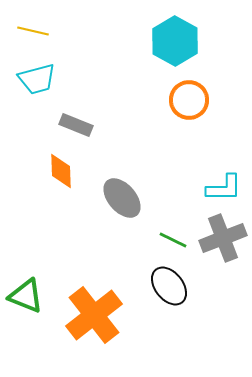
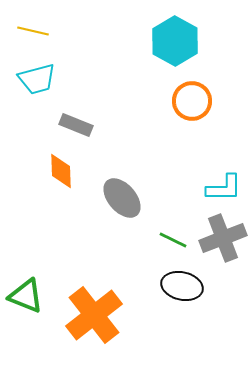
orange circle: moved 3 px right, 1 px down
black ellipse: moved 13 px right; rotated 39 degrees counterclockwise
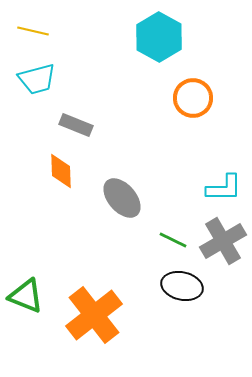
cyan hexagon: moved 16 px left, 4 px up
orange circle: moved 1 px right, 3 px up
gray cross: moved 3 px down; rotated 9 degrees counterclockwise
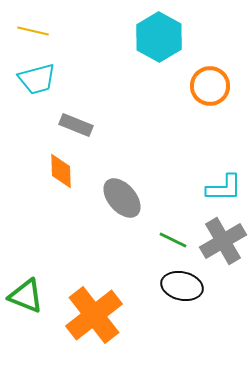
orange circle: moved 17 px right, 12 px up
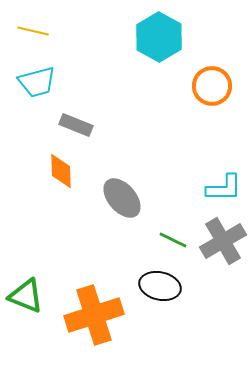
cyan trapezoid: moved 3 px down
orange circle: moved 2 px right
black ellipse: moved 22 px left
orange cross: rotated 20 degrees clockwise
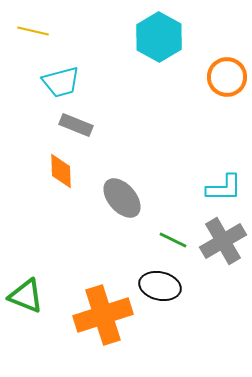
cyan trapezoid: moved 24 px right
orange circle: moved 15 px right, 9 px up
orange cross: moved 9 px right
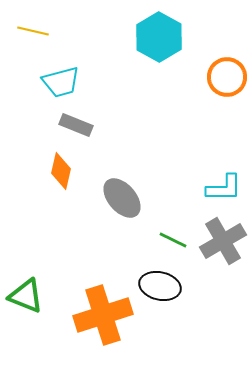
orange diamond: rotated 15 degrees clockwise
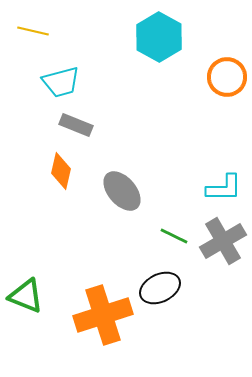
gray ellipse: moved 7 px up
green line: moved 1 px right, 4 px up
black ellipse: moved 2 px down; rotated 39 degrees counterclockwise
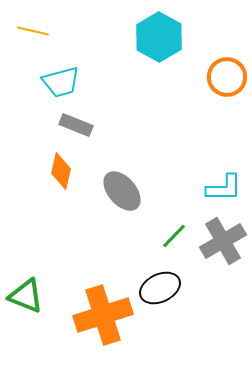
green line: rotated 72 degrees counterclockwise
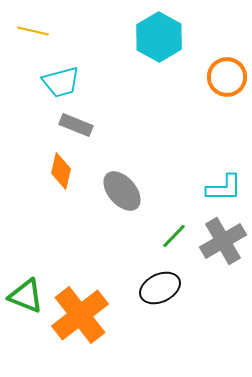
orange cross: moved 23 px left; rotated 20 degrees counterclockwise
